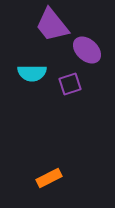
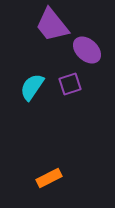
cyan semicircle: moved 14 px down; rotated 124 degrees clockwise
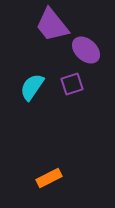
purple ellipse: moved 1 px left
purple square: moved 2 px right
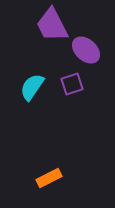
purple trapezoid: rotated 12 degrees clockwise
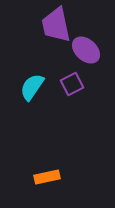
purple trapezoid: moved 4 px right; rotated 15 degrees clockwise
purple square: rotated 10 degrees counterclockwise
orange rectangle: moved 2 px left, 1 px up; rotated 15 degrees clockwise
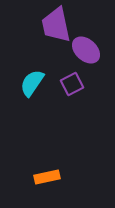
cyan semicircle: moved 4 px up
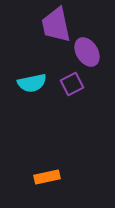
purple ellipse: moved 1 px right, 2 px down; rotated 16 degrees clockwise
cyan semicircle: rotated 136 degrees counterclockwise
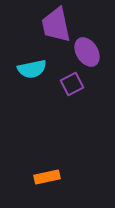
cyan semicircle: moved 14 px up
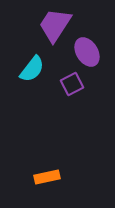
purple trapezoid: moved 1 px left; rotated 45 degrees clockwise
cyan semicircle: rotated 40 degrees counterclockwise
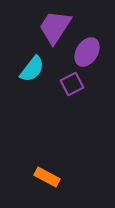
purple trapezoid: moved 2 px down
purple ellipse: rotated 64 degrees clockwise
orange rectangle: rotated 40 degrees clockwise
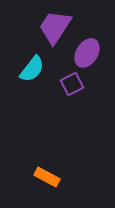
purple ellipse: moved 1 px down
